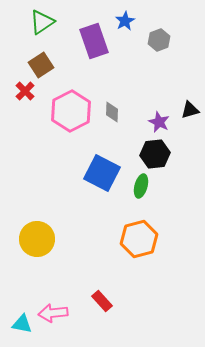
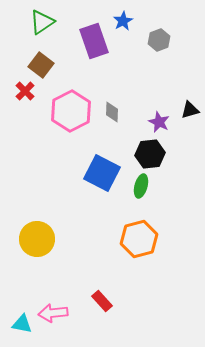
blue star: moved 2 px left
brown square: rotated 20 degrees counterclockwise
black hexagon: moved 5 px left
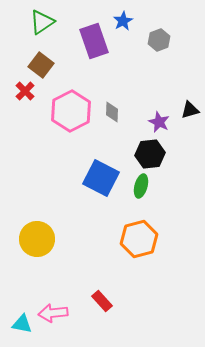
blue square: moved 1 px left, 5 px down
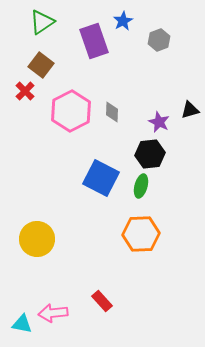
orange hexagon: moved 2 px right, 5 px up; rotated 12 degrees clockwise
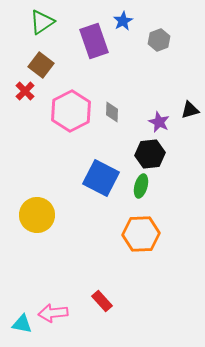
yellow circle: moved 24 px up
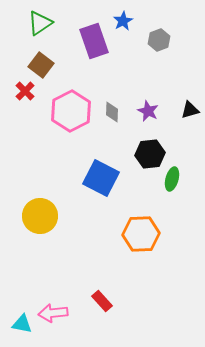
green triangle: moved 2 px left, 1 px down
purple star: moved 11 px left, 11 px up
green ellipse: moved 31 px right, 7 px up
yellow circle: moved 3 px right, 1 px down
